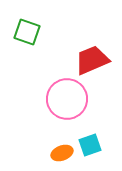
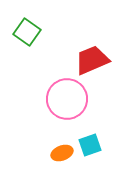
green square: rotated 16 degrees clockwise
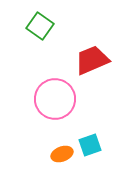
green square: moved 13 px right, 6 px up
pink circle: moved 12 px left
orange ellipse: moved 1 px down
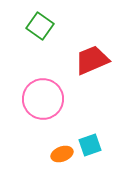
pink circle: moved 12 px left
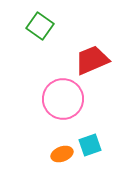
pink circle: moved 20 px right
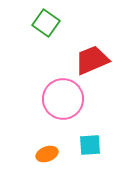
green square: moved 6 px right, 3 px up
cyan square: rotated 15 degrees clockwise
orange ellipse: moved 15 px left
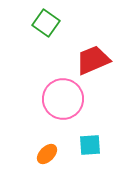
red trapezoid: moved 1 px right
orange ellipse: rotated 25 degrees counterclockwise
